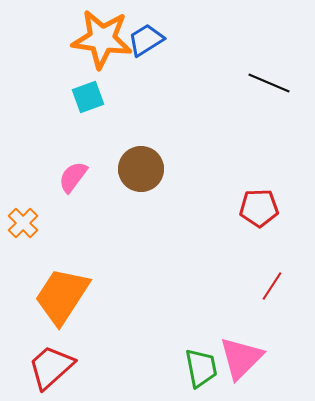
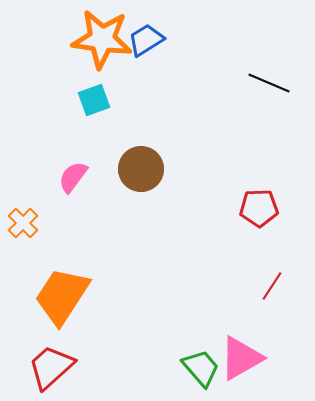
cyan square: moved 6 px right, 3 px down
pink triangle: rotated 15 degrees clockwise
green trapezoid: rotated 30 degrees counterclockwise
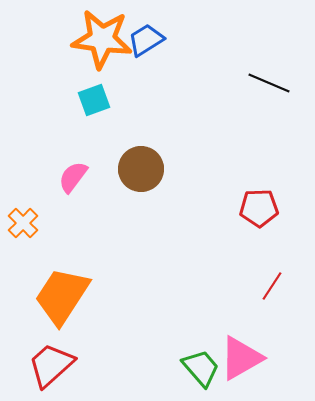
red trapezoid: moved 2 px up
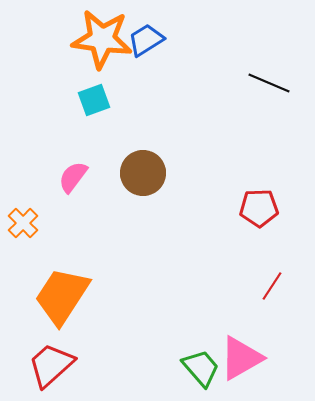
brown circle: moved 2 px right, 4 px down
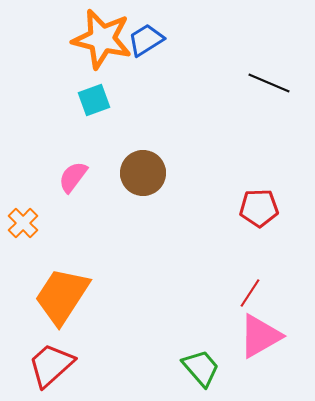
orange star: rotated 6 degrees clockwise
red line: moved 22 px left, 7 px down
pink triangle: moved 19 px right, 22 px up
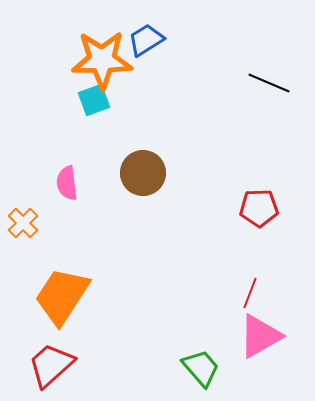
orange star: moved 21 px down; rotated 14 degrees counterclockwise
pink semicircle: moved 6 px left, 6 px down; rotated 44 degrees counterclockwise
red line: rotated 12 degrees counterclockwise
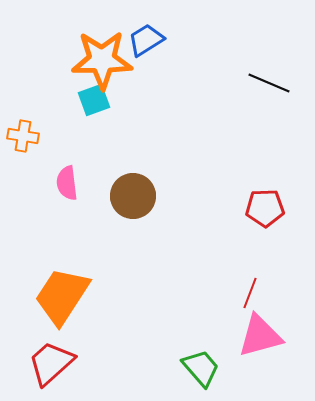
brown circle: moved 10 px left, 23 px down
red pentagon: moved 6 px right
orange cross: moved 87 px up; rotated 36 degrees counterclockwise
pink triangle: rotated 15 degrees clockwise
red trapezoid: moved 2 px up
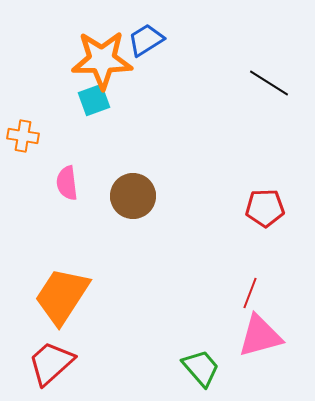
black line: rotated 9 degrees clockwise
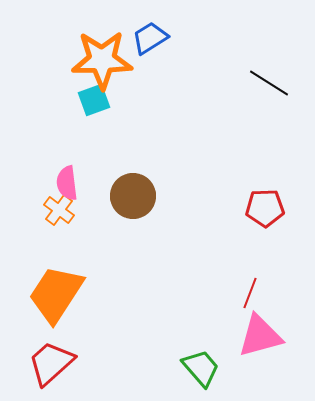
blue trapezoid: moved 4 px right, 2 px up
orange cross: moved 36 px right, 74 px down; rotated 28 degrees clockwise
orange trapezoid: moved 6 px left, 2 px up
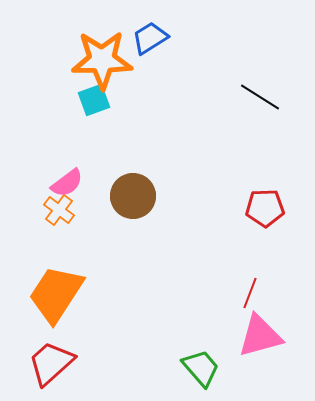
black line: moved 9 px left, 14 px down
pink semicircle: rotated 120 degrees counterclockwise
